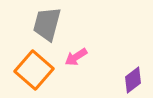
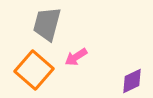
purple diamond: moved 1 px left, 1 px down; rotated 12 degrees clockwise
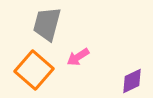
pink arrow: moved 2 px right
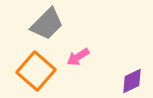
gray trapezoid: rotated 150 degrees counterclockwise
orange square: moved 2 px right, 1 px down
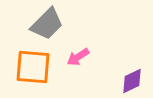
orange square: moved 3 px left, 4 px up; rotated 36 degrees counterclockwise
